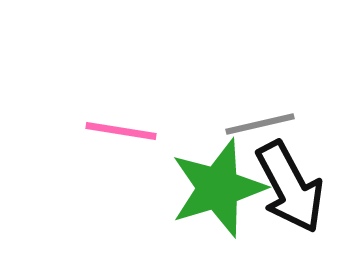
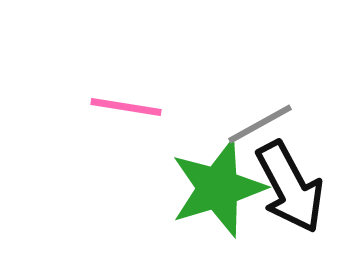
gray line: rotated 16 degrees counterclockwise
pink line: moved 5 px right, 24 px up
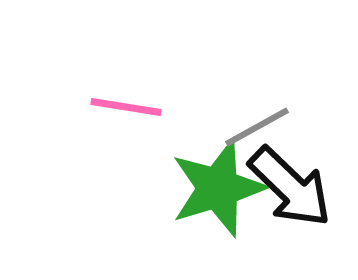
gray line: moved 3 px left, 3 px down
black arrow: rotated 18 degrees counterclockwise
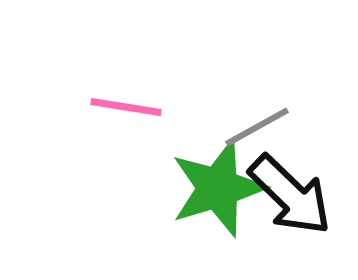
black arrow: moved 8 px down
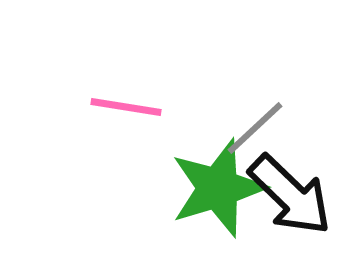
gray line: moved 2 px left, 1 px down; rotated 14 degrees counterclockwise
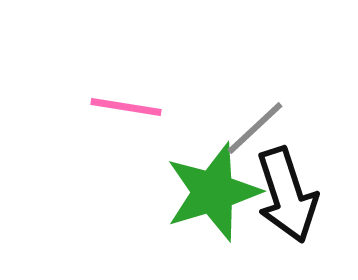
green star: moved 5 px left, 4 px down
black arrow: moved 3 px left; rotated 28 degrees clockwise
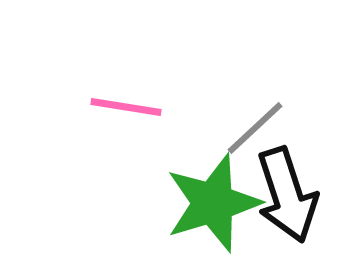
green star: moved 11 px down
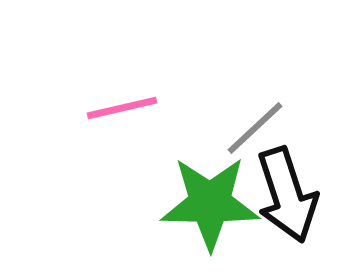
pink line: moved 4 px left, 1 px down; rotated 22 degrees counterclockwise
green star: moved 3 px left; rotated 18 degrees clockwise
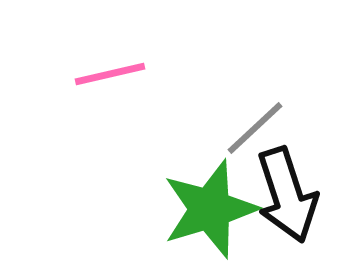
pink line: moved 12 px left, 34 px up
green star: moved 6 px down; rotated 18 degrees counterclockwise
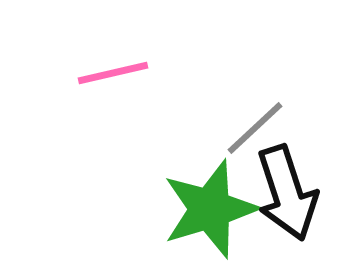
pink line: moved 3 px right, 1 px up
black arrow: moved 2 px up
